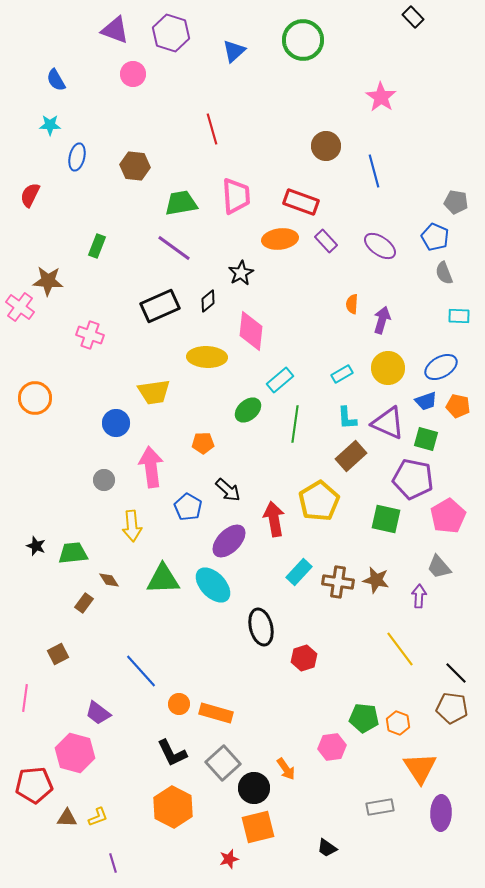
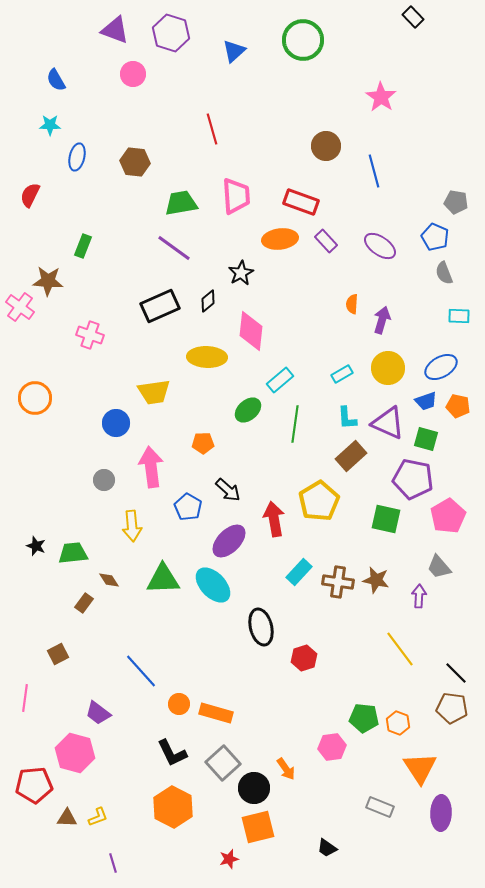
brown hexagon at (135, 166): moved 4 px up
green rectangle at (97, 246): moved 14 px left
gray rectangle at (380, 807): rotated 32 degrees clockwise
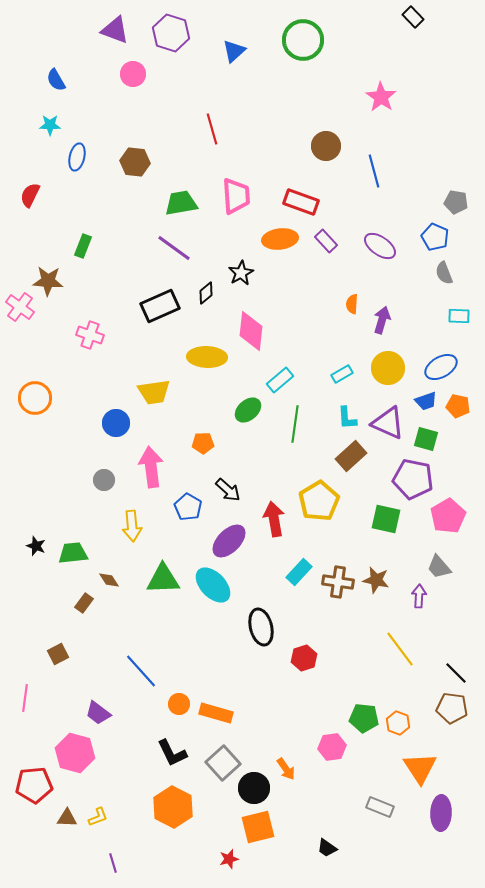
black diamond at (208, 301): moved 2 px left, 8 px up
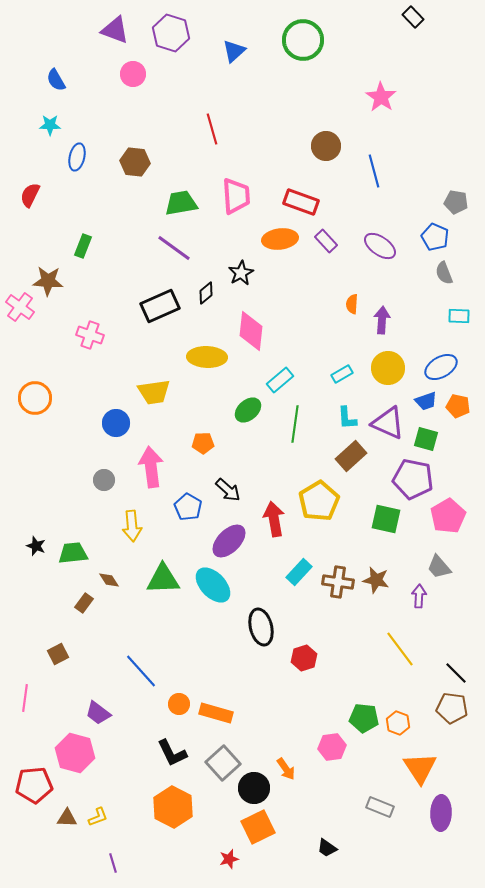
purple arrow at (382, 320): rotated 12 degrees counterclockwise
orange square at (258, 827): rotated 12 degrees counterclockwise
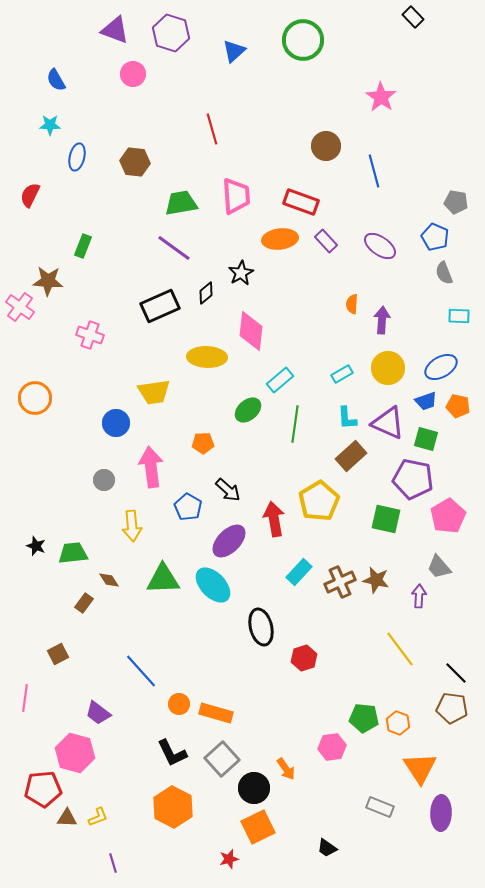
brown cross at (338, 582): moved 2 px right; rotated 32 degrees counterclockwise
gray square at (223, 763): moved 1 px left, 4 px up
red pentagon at (34, 785): moved 9 px right, 4 px down
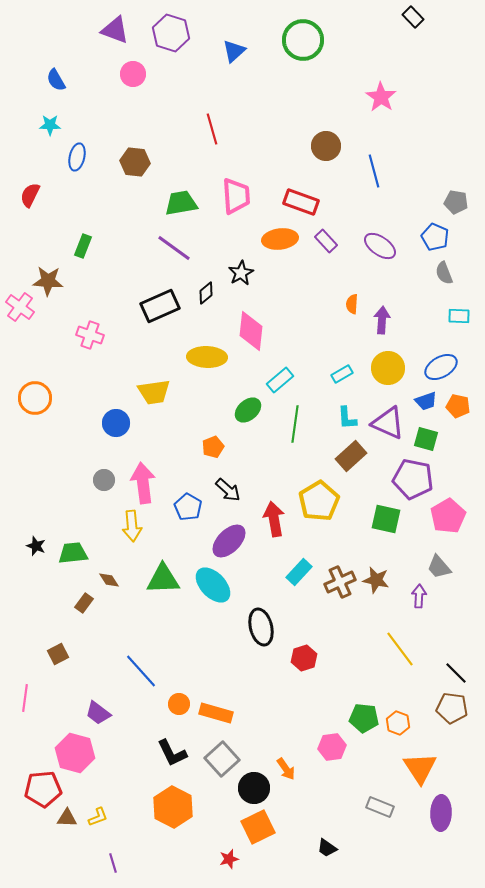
orange pentagon at (203, 443): moved 10 px right, 4 px down; rotated 20 degrees counterclockwise
pink arrow at (151, 467): moved 8 px left, 16 px down
